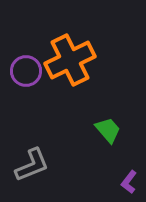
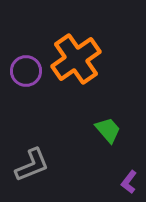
orange cross: moved 6 px right, 1 px up; rotated 9 degrees counterclockwise
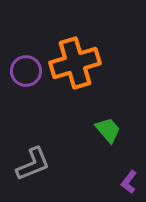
orange cross: moved 1 px left, 4 px down; rotated 18 degrees clockwise
gray L-shape: moved 1 px right, 1 px up
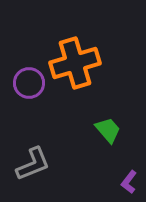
purple circle: moved 3 px right, 12 px down
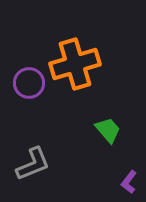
orange cross: moved 1 px down
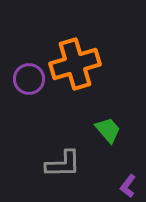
purple circle: moved 4 px up
gray L-shape: moved 30 px right; rotated 21 degrees clockwise
purple L-shape: moved 1 px left, 4 px down
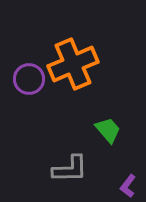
orange cross: moved 2 px left; rotated 6 degrees counterclockwise
gray L-shape: moved 7 px right, 5 px down
